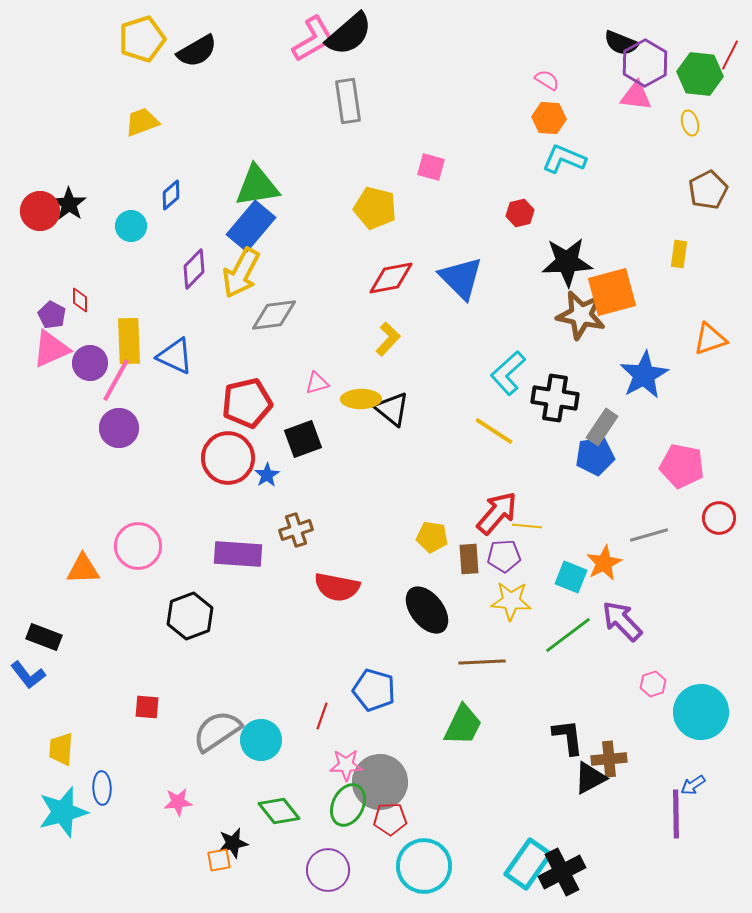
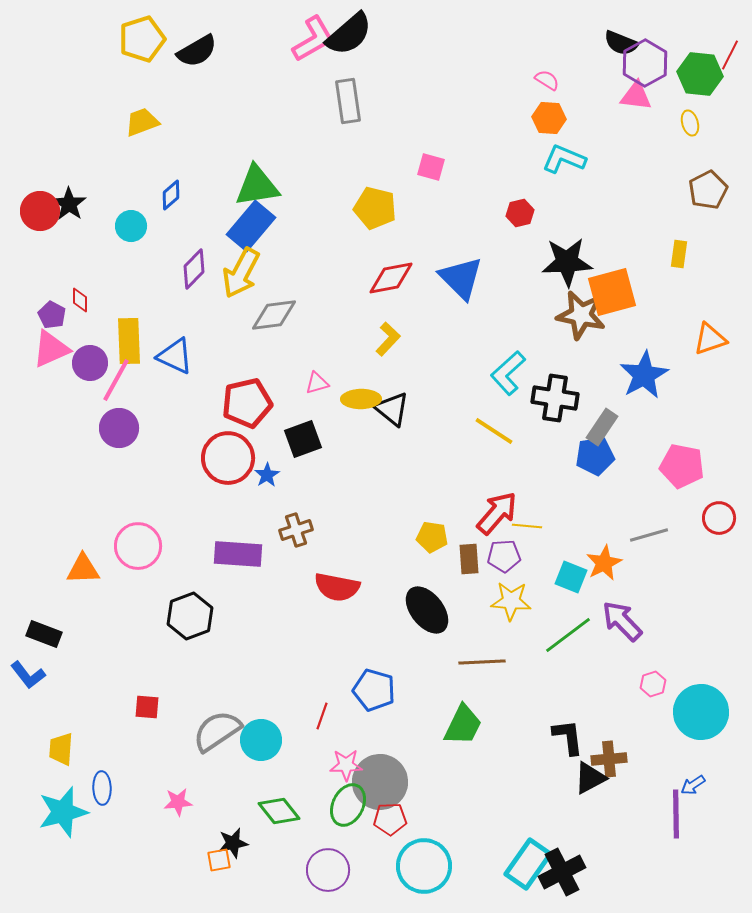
black rectangle at (44, 637): moved 3 px up
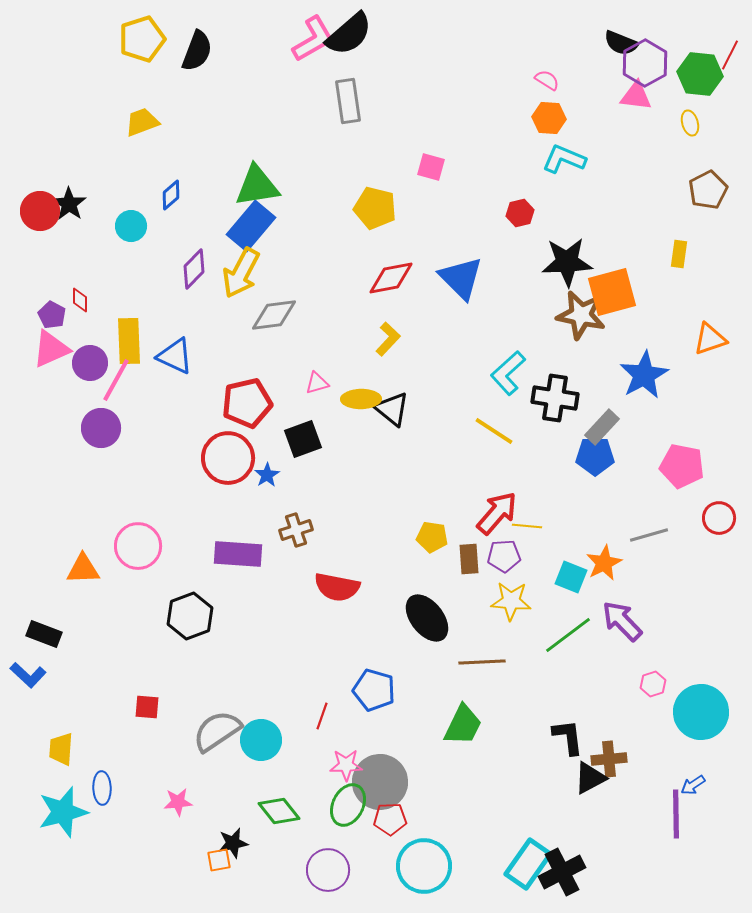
black semicircle at (197, 51): rotated 39 degrees counterclockwise
gray rectangle at (602, 427): rotated 9 degrees clockwise
purple circle at (119, 428): moved 18 px left
blue pentagon at (595, 456): rotated 9 degrees clockwise
black ellipse at (427, 610): moved 8 px down
blue L-shape at (28, 675): rotated 9 degrees counterclockwise
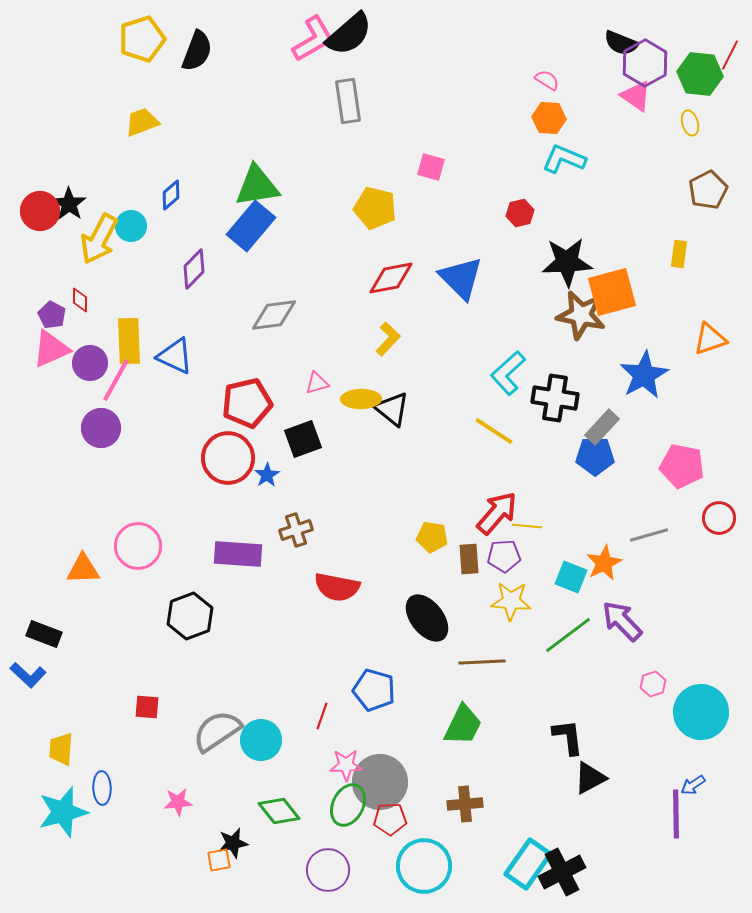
pink triangle at (636, 96): rotated 28 degrees clockwise
yellow arrow at (241, 273): moved 142 px left, 34 px up
brown cross at (609, 759): moved 144 px left, 45 px down
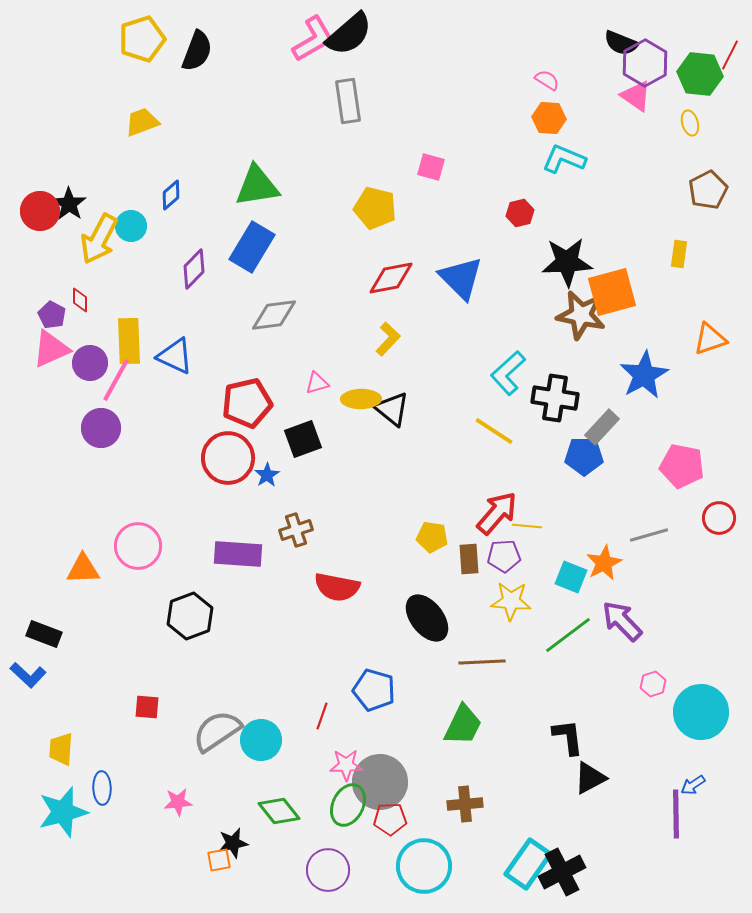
blue rectangle at (251, 226): moved 1 px right, 21 px down; rotated 9 degrees counterclockwise
blue pentagon at (595, 456): moved 11 px left
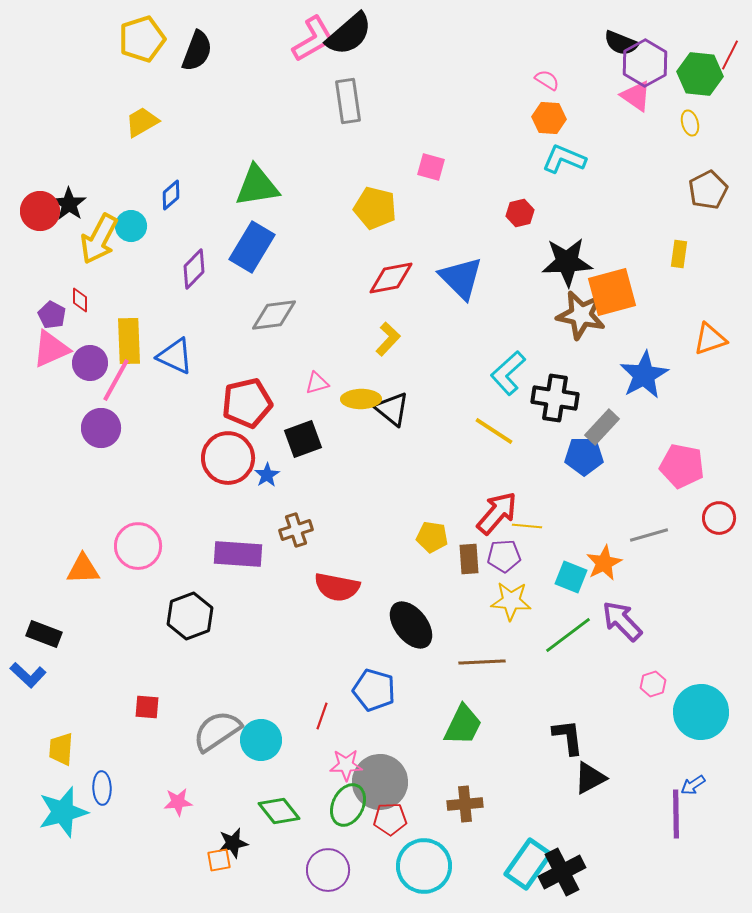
yellow trapezoid at (142, 122): rotated 9 degrees counterclockwise
black ellipse at (427, 618): moved 16 px left, 7 px down
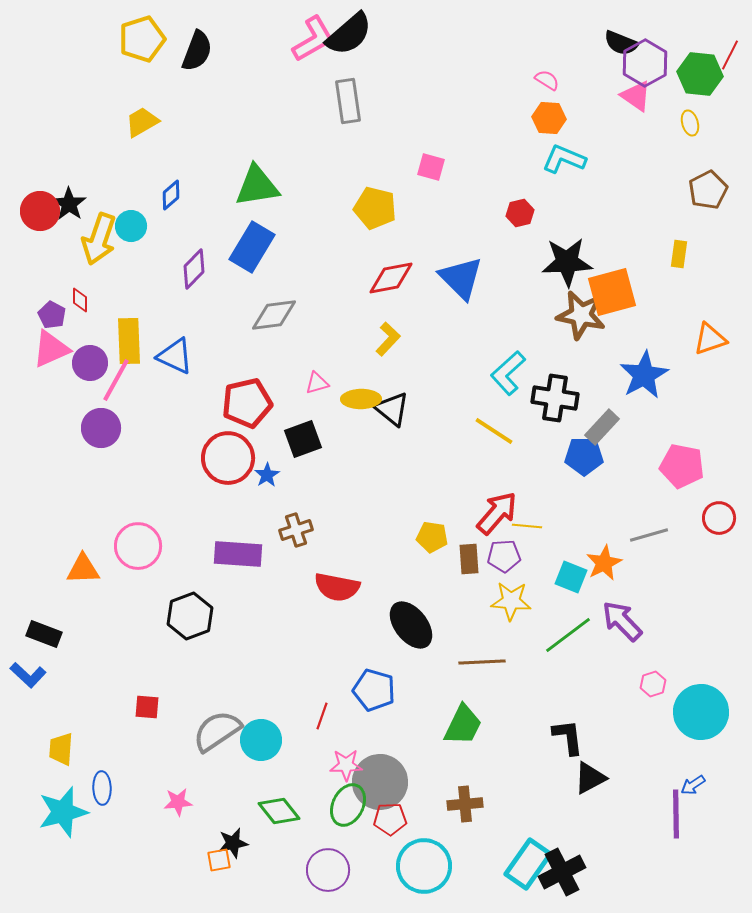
yellow arrow at (99, 239): rotated 9 degrees counterclockwise
